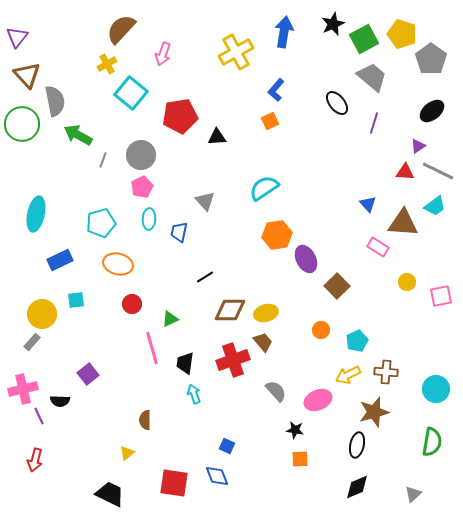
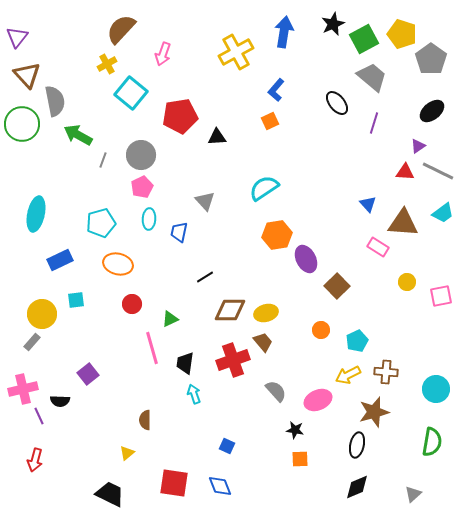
cyan trapezoid at (435, 206): moved 8 px right, 7 px down
blue diamond at (217, 476): moved 3 px right, 10 px down
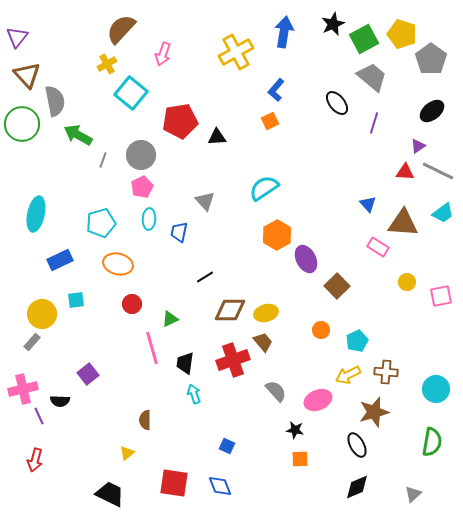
red pentagon at (180, 116): moved 5 px down
orange hexagon at (277, 235): rotated 20 degrees counterclockwise
black ellipse at (357, 445): rotated 40 degrees counterclockwise
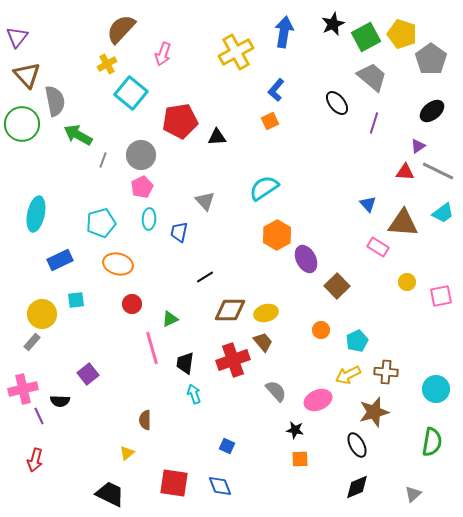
green square at (364, 39): moved 2 px right, 2 px up
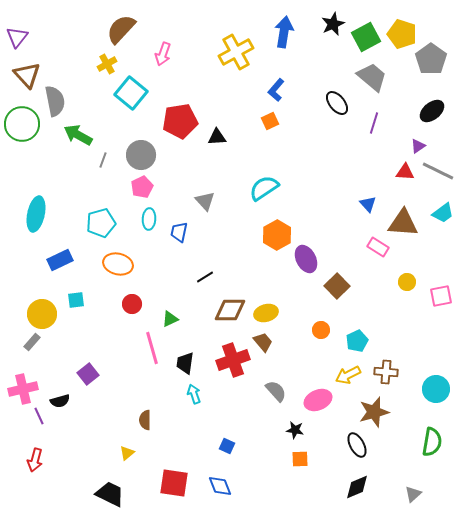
black semicircle at (60, 401): rotated 18 degrees counterclockwise
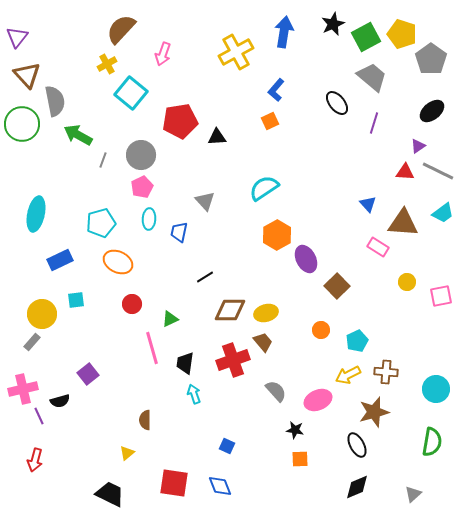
orange ellipse at (118, 264): moved 2 px up; rotated 12 degrees clockwise
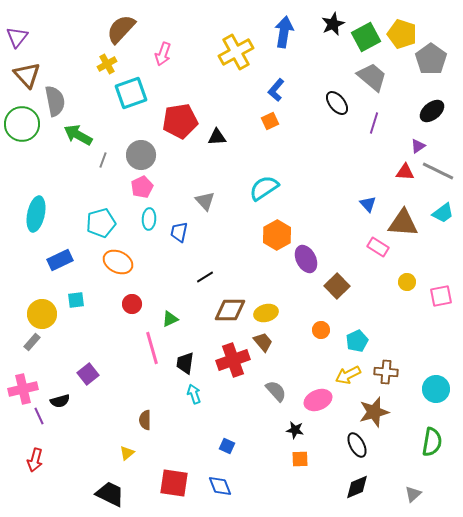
cyan square at (131, 93): rotated 32 degrees clockwise
